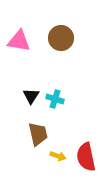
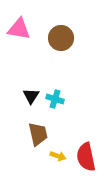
pink triangle: moved 12 px up
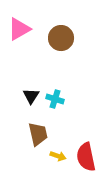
pink triangle: rotated 40 degrees counterclockwise
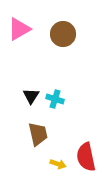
brown circle: moved 2 px right, 4 px up
yellow arrow: moved 8 px down
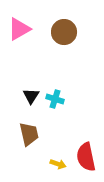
brown circle: moved 1 px right, 2 px up
brown trapezoid: moved 9 px left
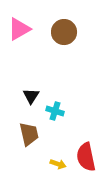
cyan cross: moved 12 px down
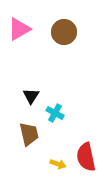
cyan cross: moved 2 px down; rotated 12 degrees clockwise
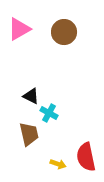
black triangle: rotated 36 degrees counterclockwise
cyan cross: moved 6 px left
